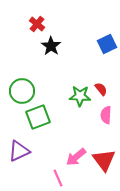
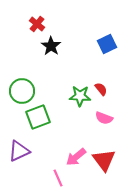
pink semicircle: moved 2 px left, 3 px down; rotated 72 degrees counterclockwise
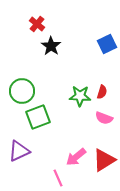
red semicircle: moved 1 px right, 3 px down; rotated 56 degrees clockwise
red triangle: rotated 35 degrees clockwise
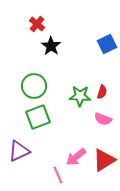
green circle: moved 12 px right, 5 px up
pink semicircle: moved 1 px left, 1 px down
pink line: moved 3 px up
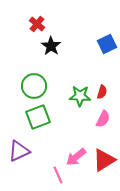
pink semicircle: rotated 84 degrees counterclockwise
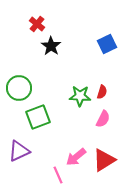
green circle: moved 15 px left, 2 px down
